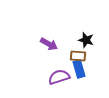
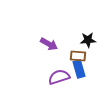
black star: moved 2 px right; rotated 21 degrees counterclockwise
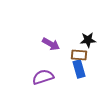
purple arrow: moved 2 px right
brown rectangle: moved 1 px right, 1 px up
purple semicircle: moved 16 px left
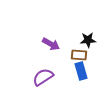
blue rectangle: moved 2 px right, 2 px down
purple semicircle: rotated 15 degrees counterclockwise
